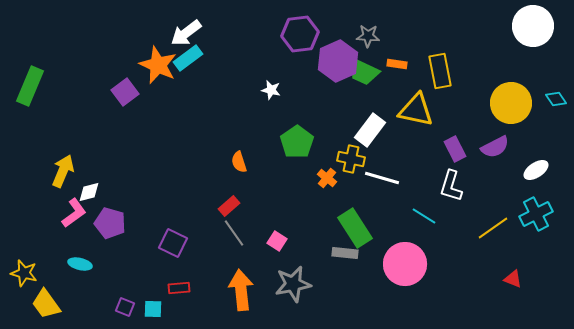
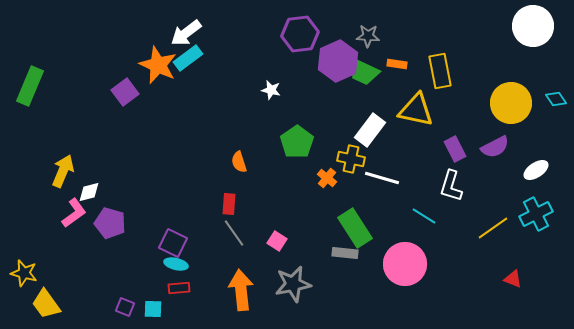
red rectangle at (229, 206): moved 2 px up; rotated 45 degrees counterclockwise
cyan ellipse at (80, 264): moved 96 px right
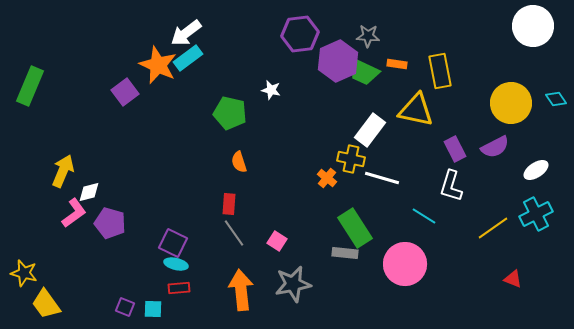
green pentagon at (297, 142): moved 67 px left, 29 px up; rotated 24 degrees counterclockwise
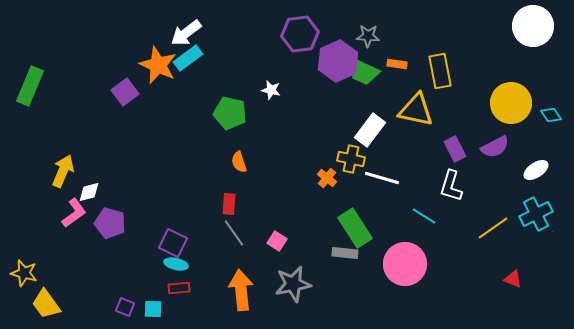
cyan diamond at (556, 99): moved 5 px left, 16 px down
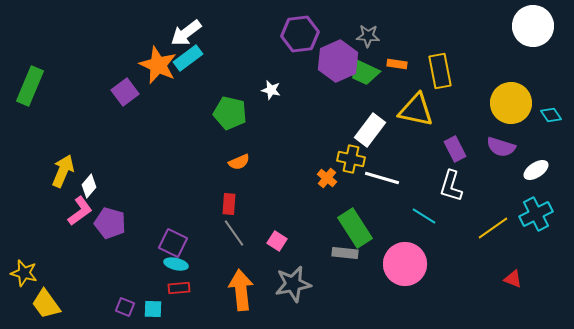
purple semicircle at (495, 147): moved 6 px right; rotated 44 degrees clockwise
orange semicircle at (239, 162): rotated 95 degrees counterclockwise
white diamond at (89, 192): moved 6 px up; rotated 35 degrees counterclockwise
pink L-shape at (74, 213): moved 6 px right, 2 px up
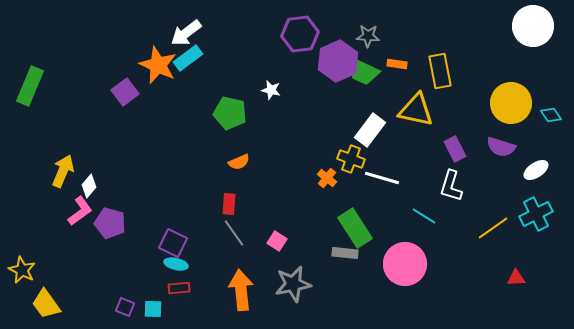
yellow cross at (351, 159): rotated 8 degrees clockwise
yellow star at (24, 273): moved 2 px left, 3 px up; rotated 12 degrees clockwise
red triangle at (513, 279): moved 3 px right, 1 px up; rotated 24 degrees counterclockwise
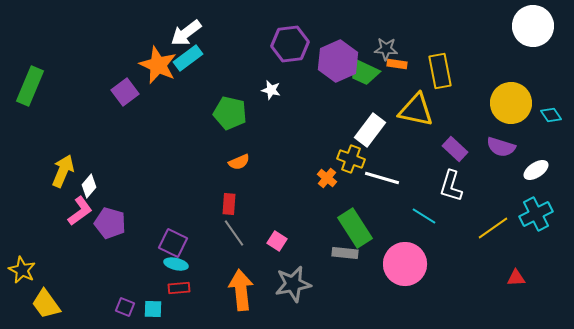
purple hexagon at (300, 34): moved 10 px left, 10 px down
gray star at (368, 36): moved 18 px right, 13 px down
purple rectangle at (455, 149): rotated 20 degrees counterclockwise
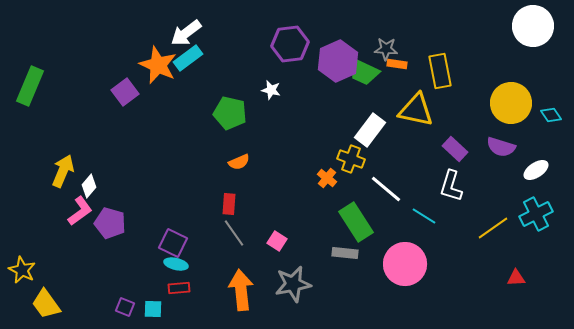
white line at (382, 178): moved 4 px right, 11 px down; rotated 24 degrees clockwise
green rectangle at (355, 228): moved 1 px right, 6 px up
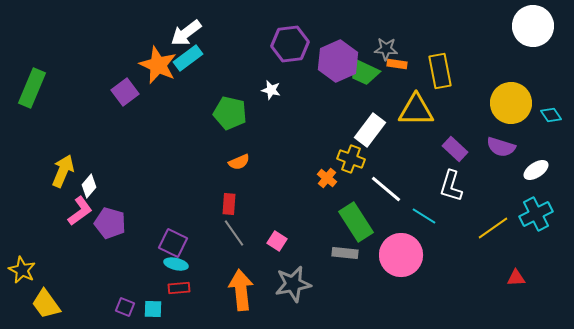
green rectangle at (30, 86): moved 2 px right, 2 px down
yellow triangle at (416, 110): rotated 12 degrees counterclockwise
pink circle at (405, 264): moved 4 px left, 9 px up
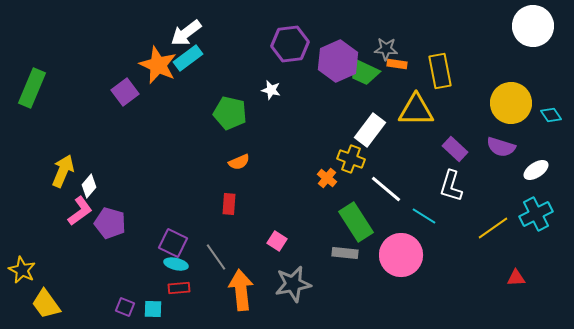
gray line at (234, 233): moved 18 px left, 24 px down
